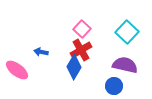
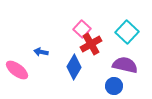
red cross: moved 10 px right, 6 px up
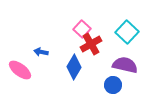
pink ellipse: moved 3 px right
blue circle: moved 1 px left, 1 px up
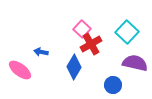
purple semicircle: moved 10 px right, 2 px up
